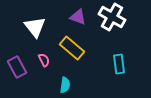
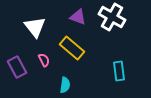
cyan rectangle: moved 7 px down
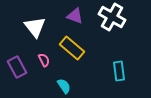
purple triangle: moved 3 px left, 1 px up
cyan semicircle: moved 1 px left, 1 px down; rotated 42 degrees counterclockwise
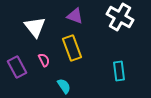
white cross: moved 8 px right
yellow rectangle: rotated 30 degrees clockwise
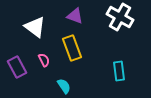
white triangle: rotated 15 degrees counterclockwise
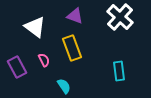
white cross: rotated 12 degrees clockwise
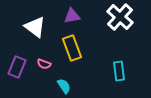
purple triangle: moved 3 px left; rotated 30 degrees counterclockwise
pink semicircle: moved 4 px down; rotated 136 degrees clockwise
purple rectangle: rotated 50 degrees clockwise
